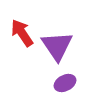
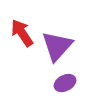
purple triangle: rotated 16 degrees clockwise
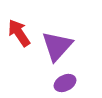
red arrow: moved 3 px left
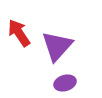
purple ellipse: rotated 10 degrees clockwise
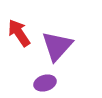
purple ellipse: moved 20 px left
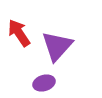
purple ellipse: moved 1 px left
